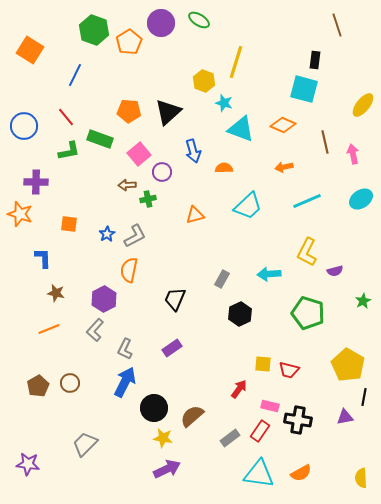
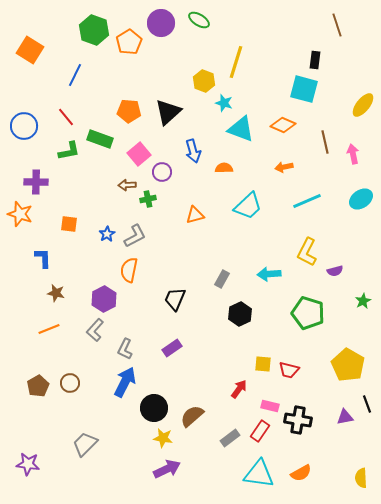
black line at (364, 397): moved 3 px right, 7 px down; rotated 30 degrees counterclockwise
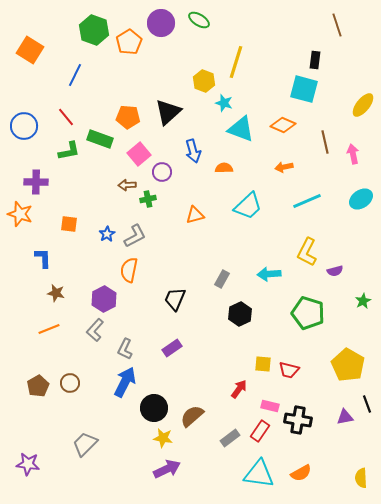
orange pentagon at (129, 111): moved 1 px left, 6 px down
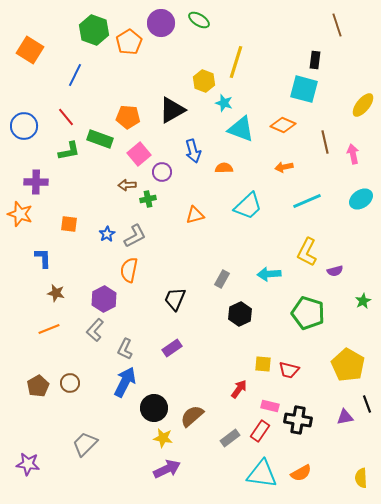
black triangle at (168, 112): moved 4 px right, 2 px up; rotated 12 degrees clockwise
cyan triangle at (259, 474): moved 3 px right
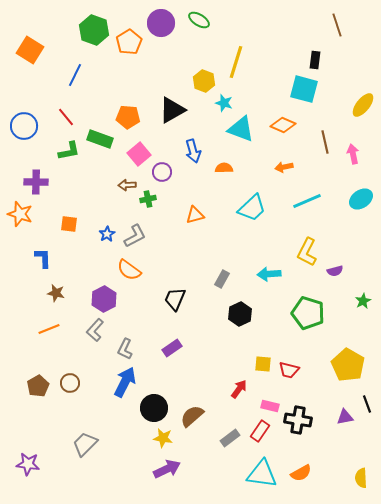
cyan trapezoid at (248, 206): moved 4 px right, 2 px down
orange semicircle at (129, 270): rotated 65 degrees counterclockwise
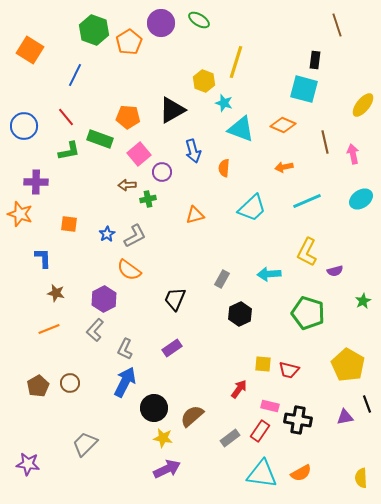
orange semicircle at (224, 168): rotated 84 degrees counterclockwise
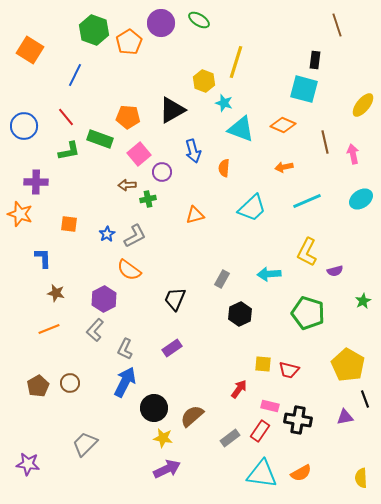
black line at (367, 404): moved 2 px left, 5 px up
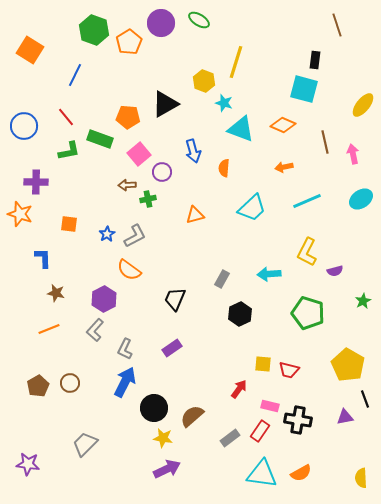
black triangle at (172, 110): moved 7 px left, 6 px up
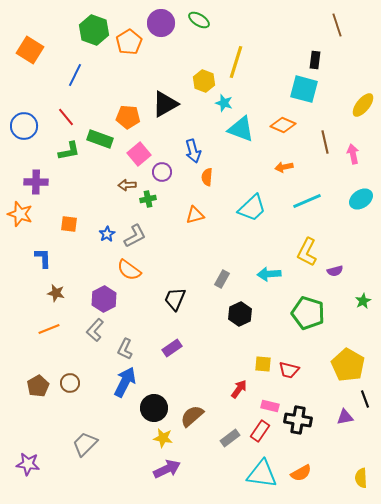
orange semicircle at (224, 168): moved 17 px left, 9 px down
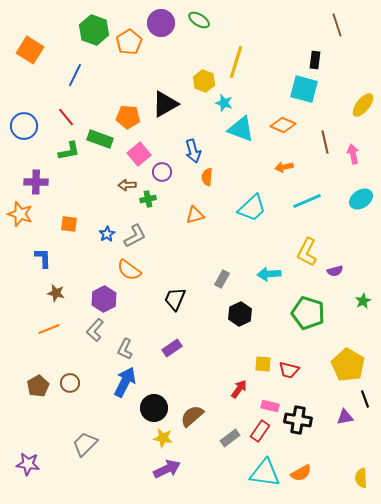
cyan triangle at (262, 474): moved 3 px right, 1 px up
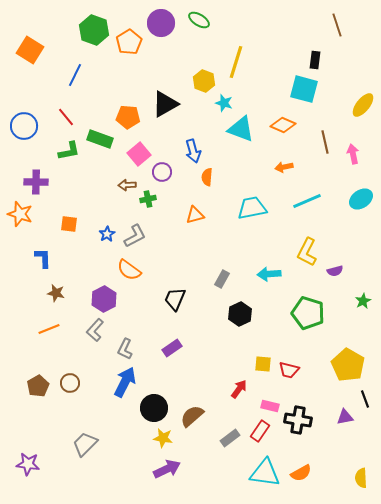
cyan trapezoid at (252, 208): rotated 148 degrees counterclockwise
